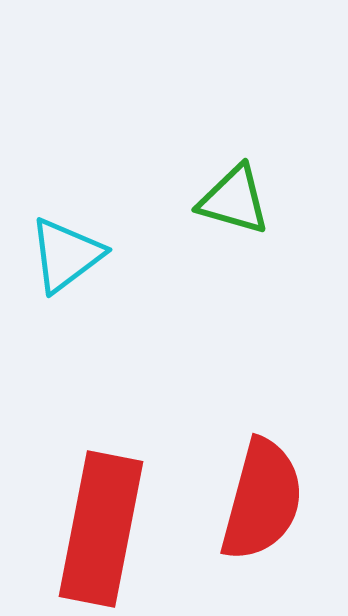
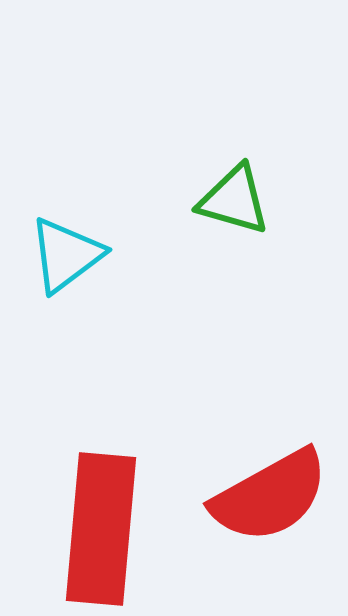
red semicircle: moved 8 px right, 4 px up; rotated 46 degrees clockwise
red rectangle: rotated 6 degrees counterclockwise
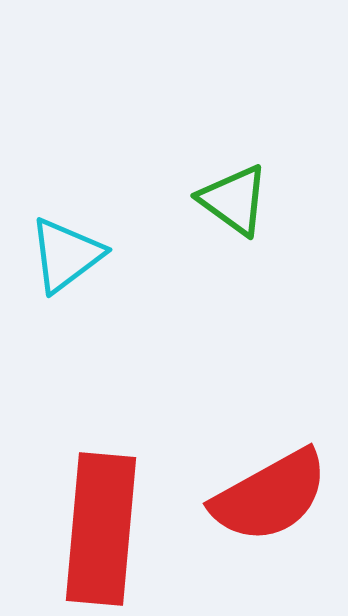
green triangle: rotated 20 degrees clockwise
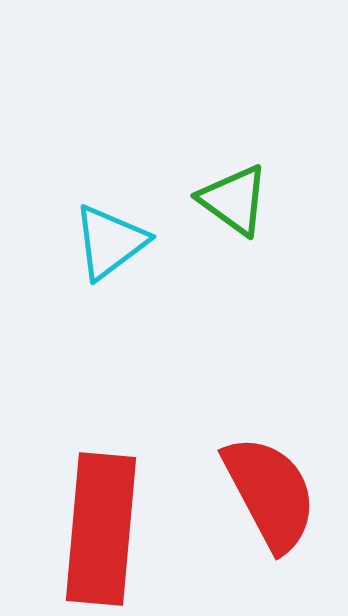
cyan triangle: moved 44 px right, 13 px up
red semicircle: moved 3 px up; rotated 89 degrees counterclockwise
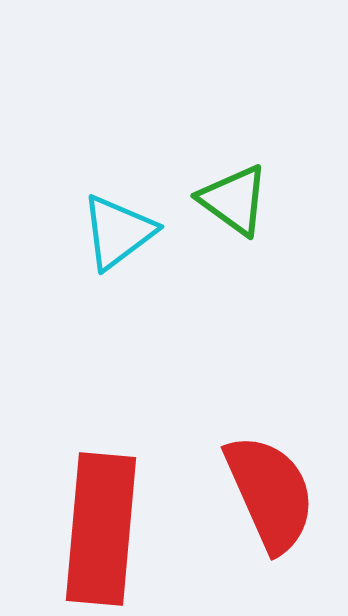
cyan triangle: moved 8 px right, 10 px up
red semicircle: rotated 4 degrees clockwise
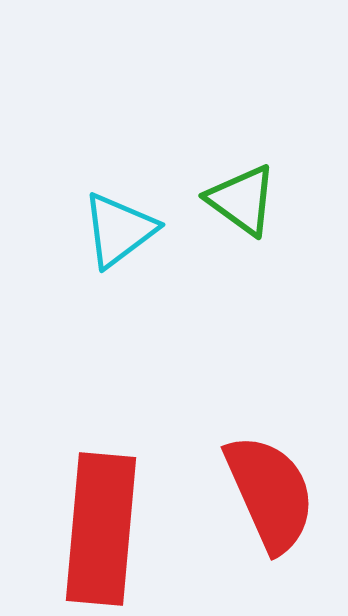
green triangle: moved 8 px right
cyan triangle: moved 1 px right, 2 px up
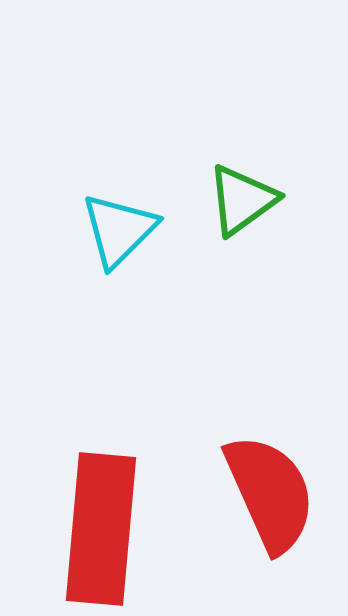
green triangle: rotated 48 degrees clockwise
cyan triangle: rotated 8 degrees counterclockwise
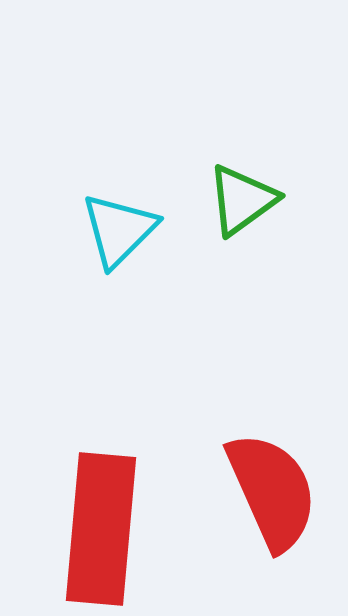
red semicircle: moved 2 px right, 2 px up
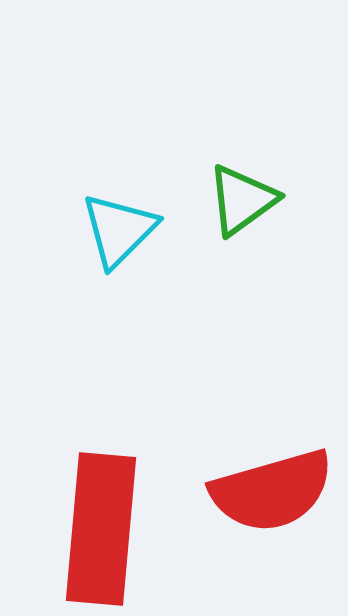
red semicircle: rotated 98 degrees clockwise
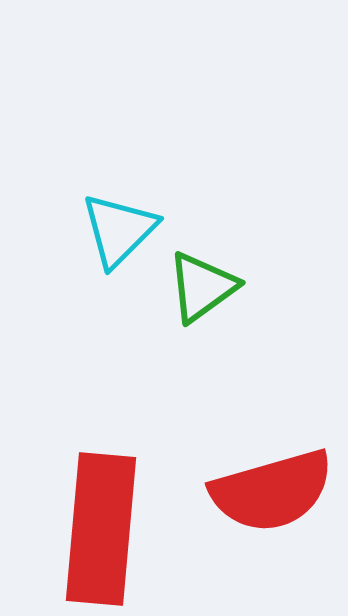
green triangle: moved 40 px left, 87 px down
